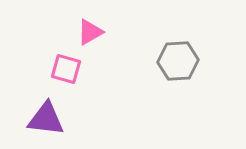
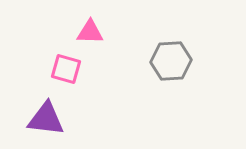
pink triangle: rotated 32 degrees clockwise
gray hexagon: moved 7 px left
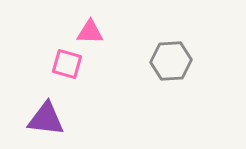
pink square: moved 1 px right, 5 px up
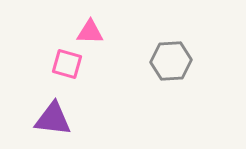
purple triangle: moved 7 px right
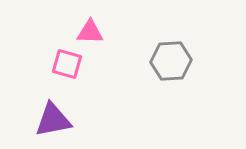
purple triangle: moved 1 px down; rotated 18 degrees counterclockwise
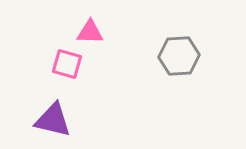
gray hexagon: moved 8 px right, 5 px up
purple triangle: rotated 24 degrees clockwise
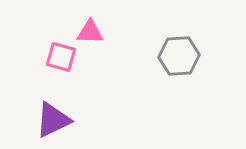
pink square: moved 6 px left, 7 px up
purple triangle: rotated 39 degrees counterclockwise
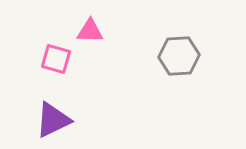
pink triangle: moved 1 px up
pink square: moved 5 px left, 2 px down
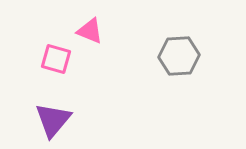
pink triangle: rotated 20 degrees clockwise
purple triangle: rotated 24 degrees counterclockwise
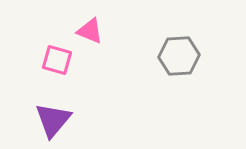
pink square: moved 1 px right, 1 px down
